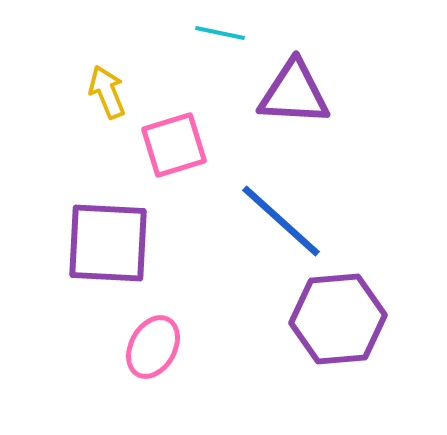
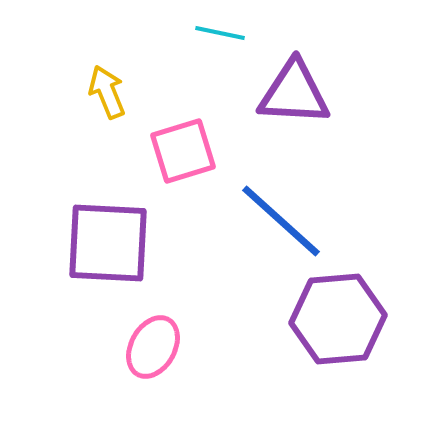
pink square: moved 9 px right, 6 px down
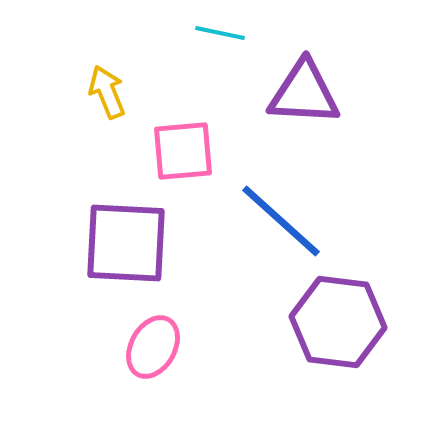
purple triangle: moved 10 px right
pink square: rotated 12 degrees clockwise
purple square: moved 18 px right
purple hexagon: moved 3 px down; rotated 12 degrees clockwise
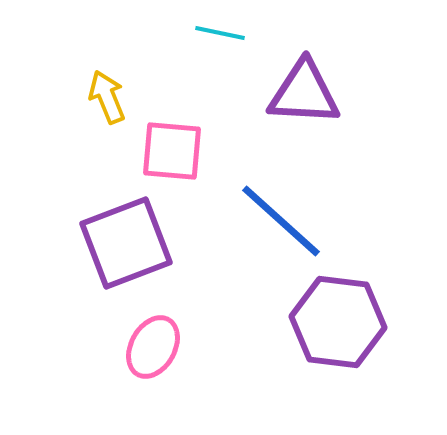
yellow arrow: moved 5 px down
pink square: moved 11 px left; rotated 10 degrees clockwise
purple square: rotated 24 degrees counterclockwise
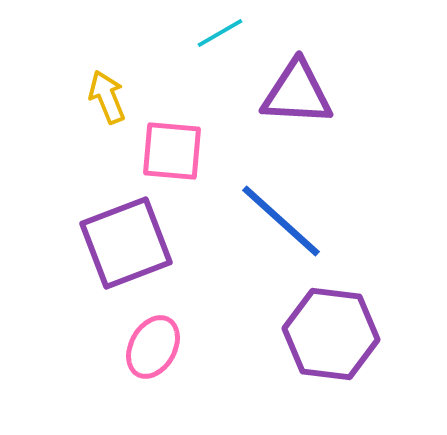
cyan line: rotated 42 degrees counterclockwise
purple triangle: moved 7 px left
purple hexagon: moved 7 px left, 12 px down
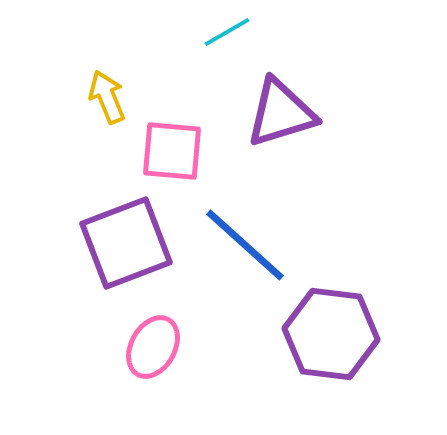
cyan line: moved 7 px right, 1 px up
purple triangle: moved 16 px left, 20 px down; rotated 20 degrees counterclockwise
blue line: moved 36 px left, 24 px down
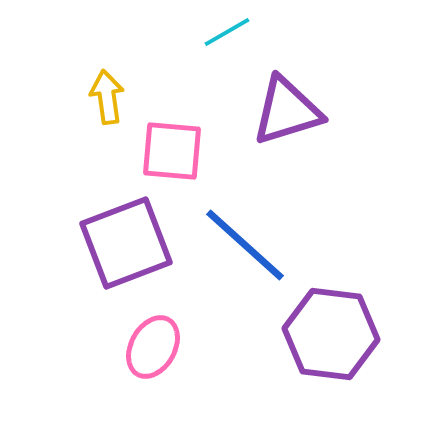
yellow arrow: rotated 14 degrees clockwise
purple triangle: moved 6 px right, 2 px up
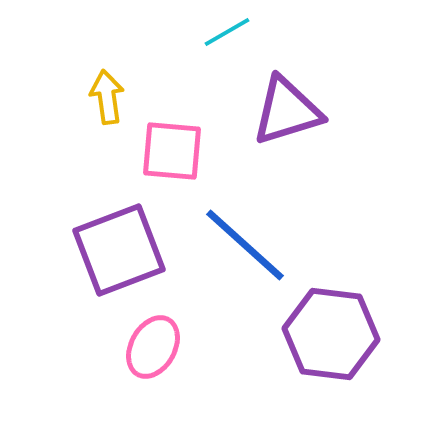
purple square: moved 7 px left, 7 px down
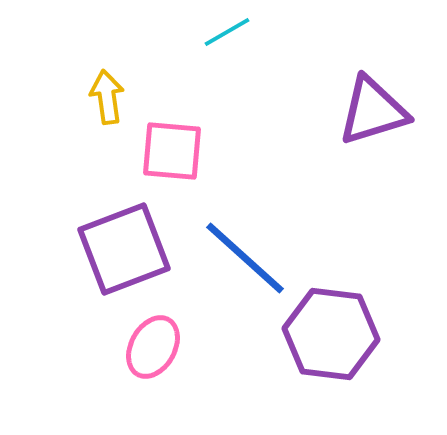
purple triangle: moved 86 px right
blue line: moved 13 px down
purple square: moved 5 px right, 1 px up
